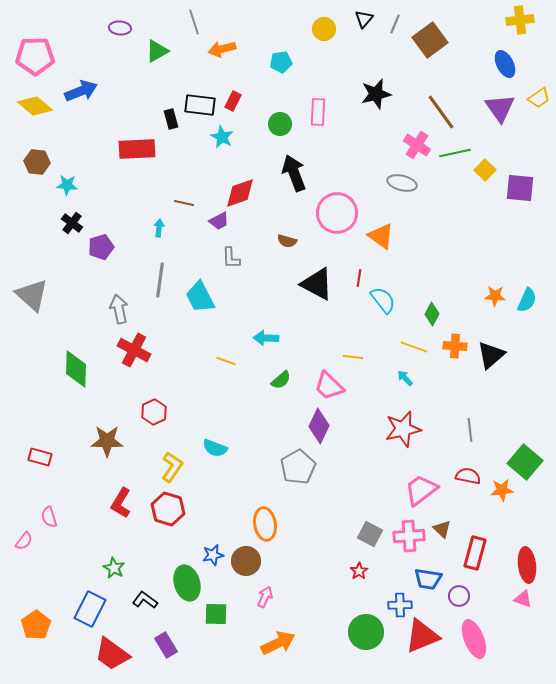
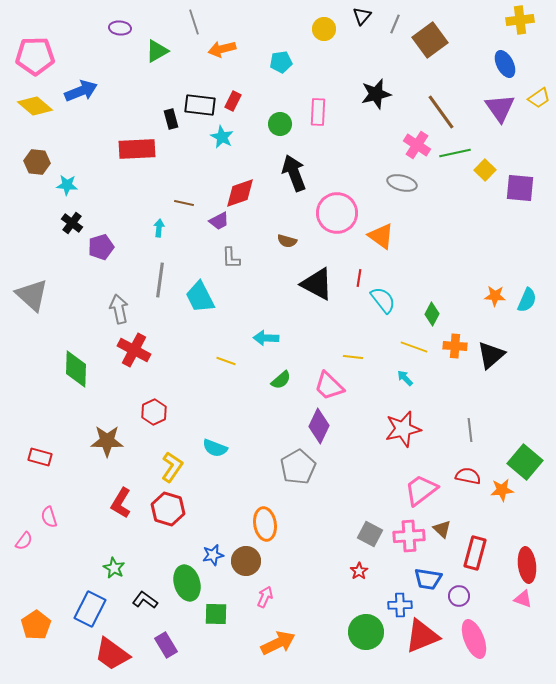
black triangle at (364, 19): moved 2 px left, 3 px up
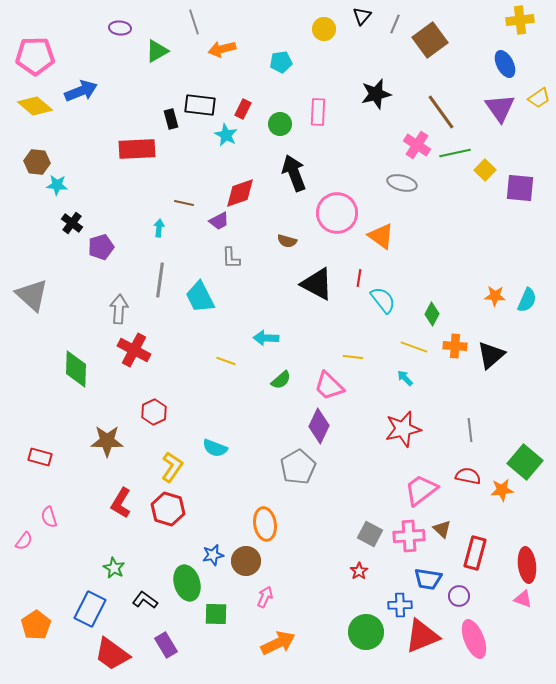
red rectangle at (233, 101): moved 10 px right, 8 px down
cyan star at (222, 137): moved 4 px right, 2 px up
cyan star at (67, 185): moved 10 px left
gray arrow at (119, 309): rotated 16 degrees clockwise
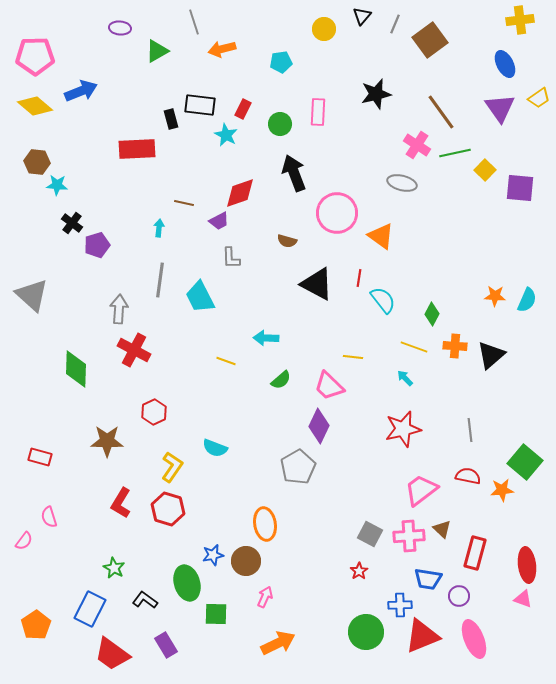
purple pentagon at (101, 247): moved 4 px left, 2 px up
